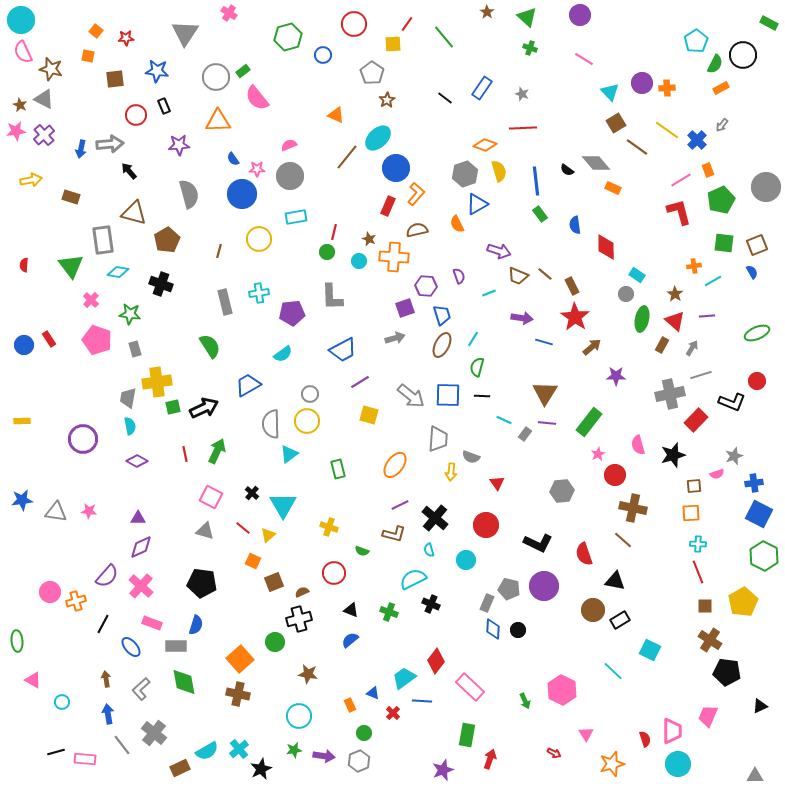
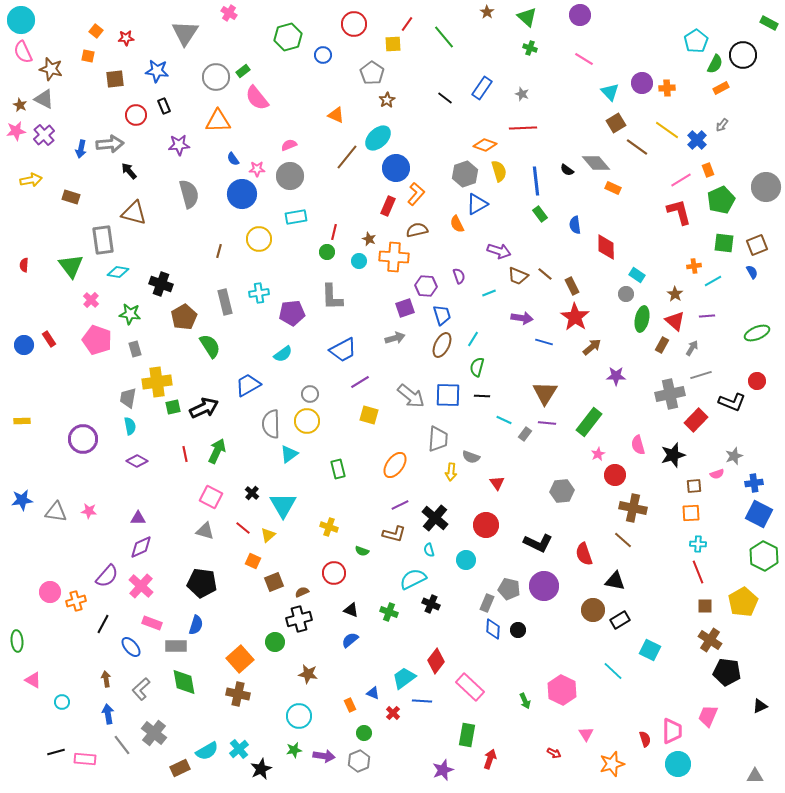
brown pentagon at (167, 240): moved 17 px right, 77 px down
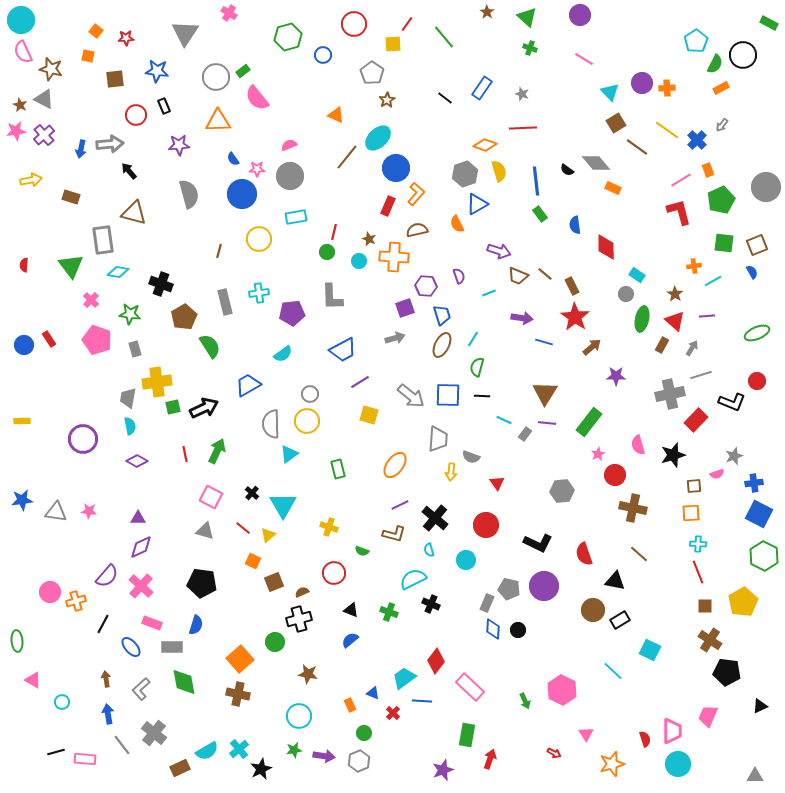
brown line at (623, 540): moved 16 px right, 14 px down
gray rectangle at (176, 646): moved 4 px left, 1 px down
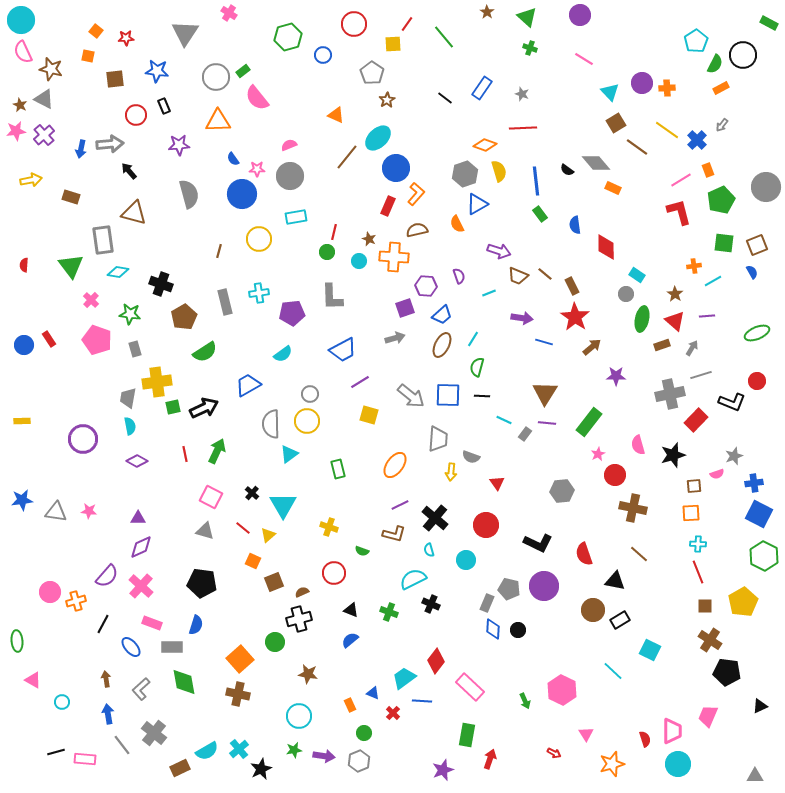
blue trapezoid at (442, 315): rotated 65 degrees clockwise
brown rectangle at (662, 345): rotated 42 degrees clockwise
green semicircle at (210, 346): moved 5 px left, 6 px down; rotated 90 degrees clockwise
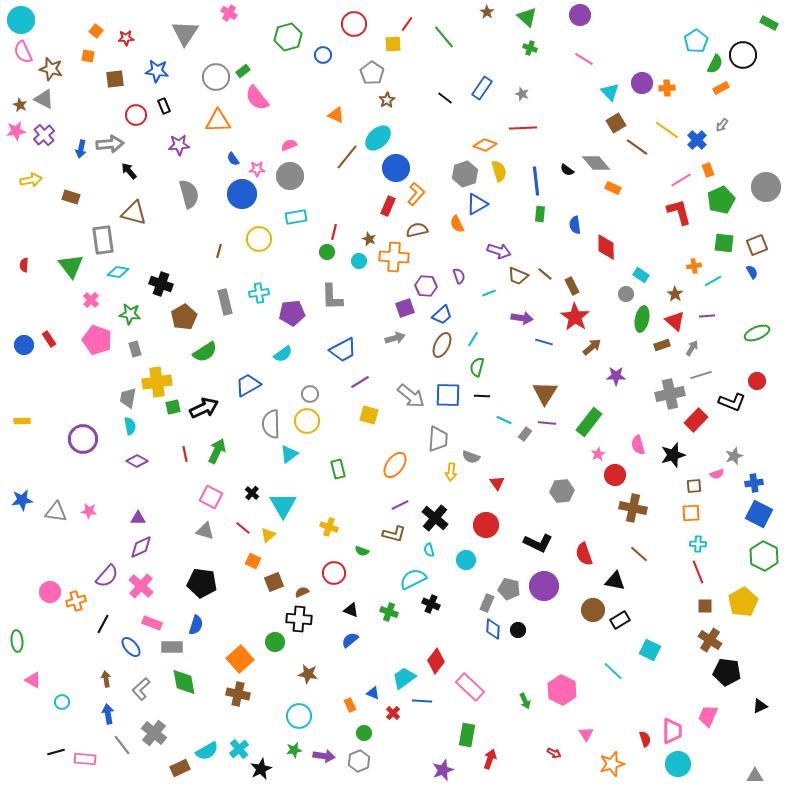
green rectangle at (540, 214): rotated 42 degrees clockwise
cyan rectangle at (637, 275): moved 4 px right
black cross at (299, 619): rotated 20 degrees clockwise
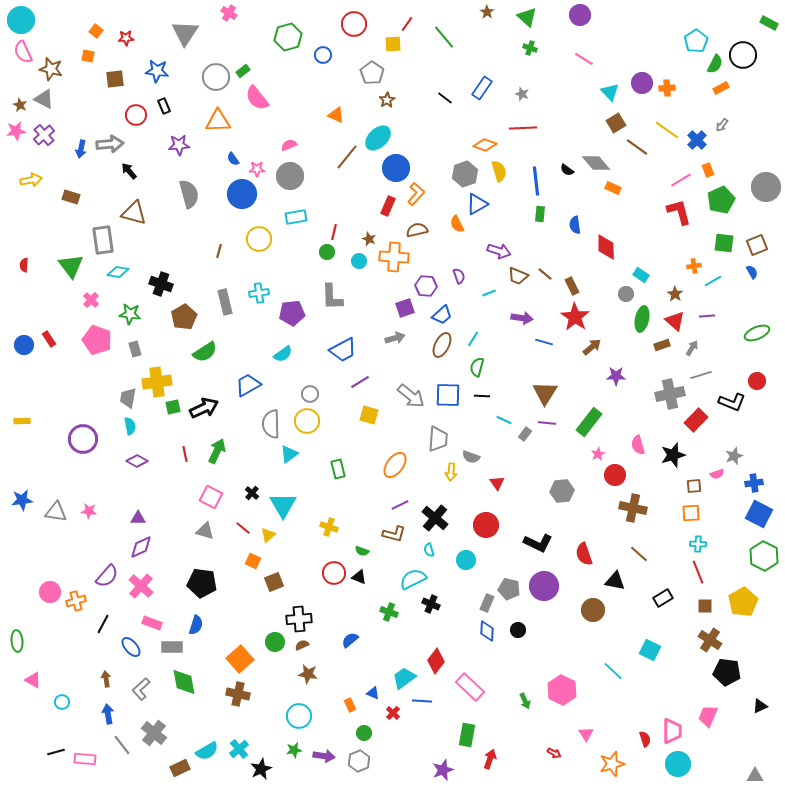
brown semicircle at (302, 592): moved 53 px down
black triangle at (351, 610): moved 8 px right, 33 px up
black cross at (299, 619): rotated 10 degrees counterclockwise
black rectangle at (620, 620): moved 43 px right, 22 px up
blue diamond at (493, 629): moved 6 px left, 2 px down
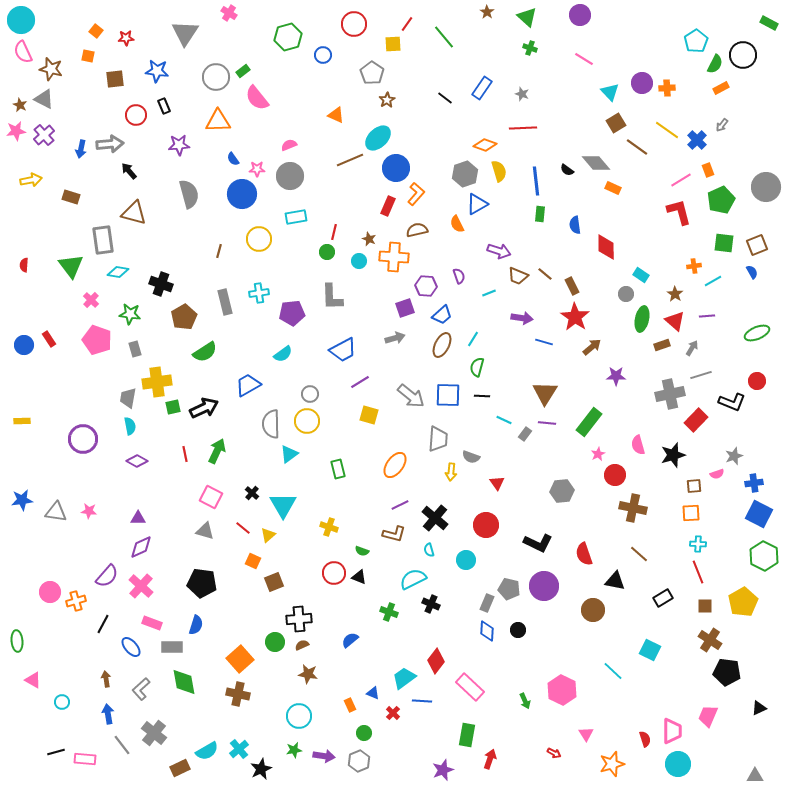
brown line at (347, 157): moved 3 px right, 3 px down; rotated 28 degrees clockwise
black triangle at (760, 706): moved 1 px left, 2 px down
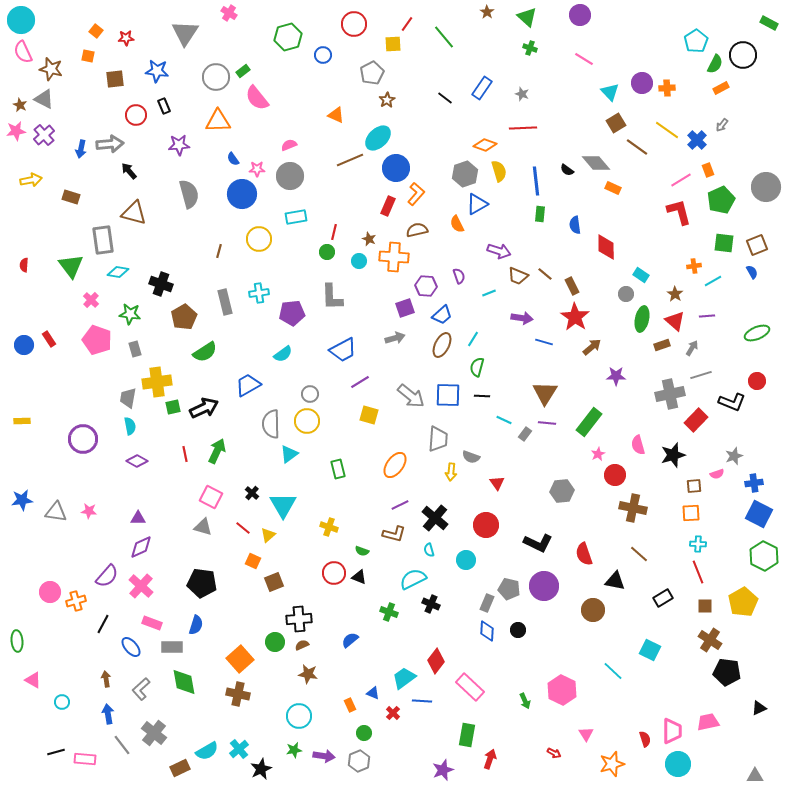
gray pentagon at (372, 73): rotated 10 degrees clockwise
gray triangle at (205, 531): moved 2 px left, 4 px up
pink trapezoid at (708, 716): moved 6 px down; rotated 55 degrees clockwise
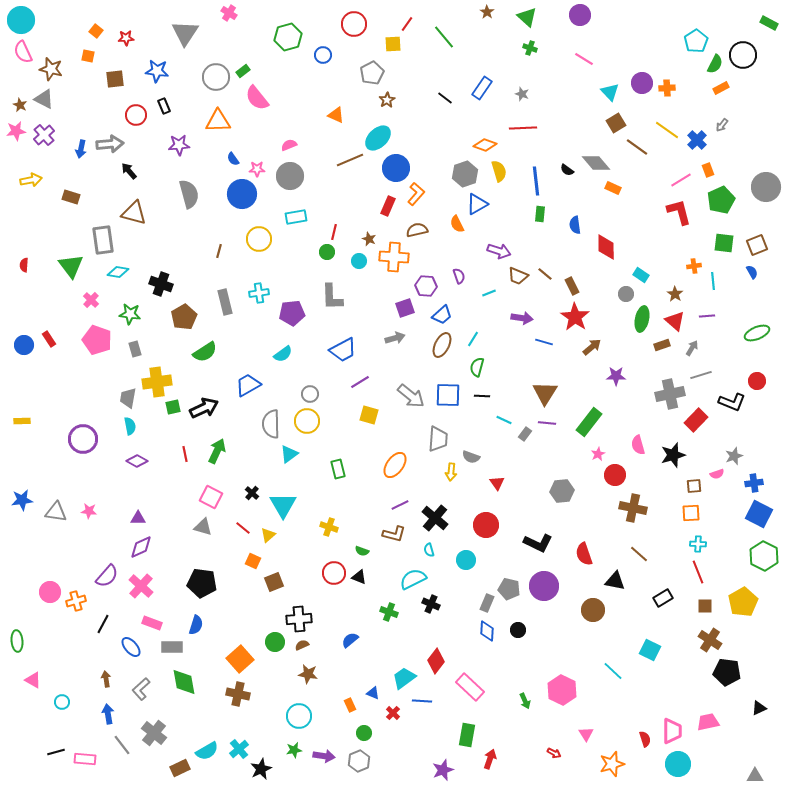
cyan line at (713, 281): rotated 66 degrees counterclockwise
